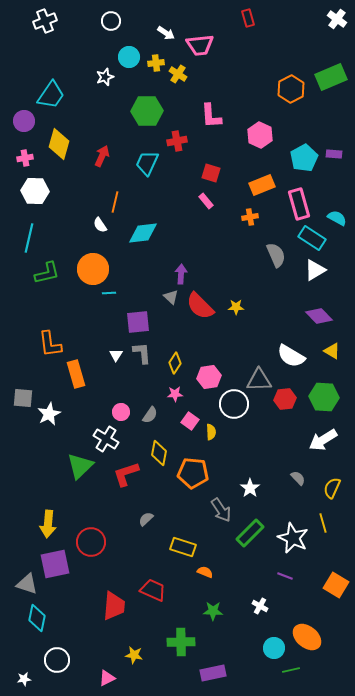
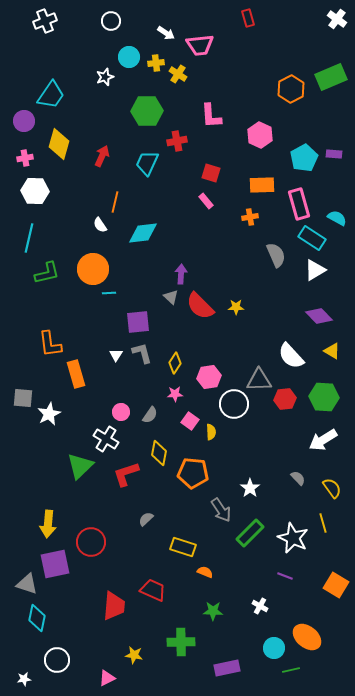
orange rectangle at (262, 185): rotated 20 degrees clockwise
gray L-shape at (142, 353): rotated 10 degrees counterclockwise
white semicircle at (291, 356): rotated 16 degrees clockwise
yellow semicircle at (332, 488): rotated 120 degrees clockwise
purple rectangle at (213, 673): moved 14 px right, 5 px up
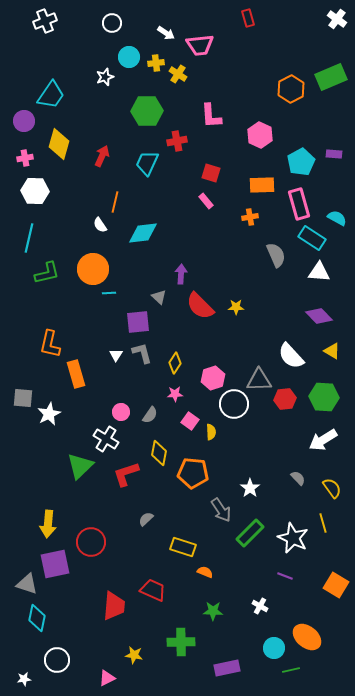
white circle at (111, 21): moved 1 px right, 2 px down
cyan pentagon at (304, 158): moved 3 px left, 4 px down
white triangle at (315, 270): moved 4 px right, 2 px down; rotated 35 degrees clockwise
gray triangle at (171, 297): moved 12 px left
orange L-shape at (50, 344): rotated 20 degrees clockwise
pink hexagon at (209, 377): moved 4 px right, 1 px down; rotated 10 degrees counterclockwise
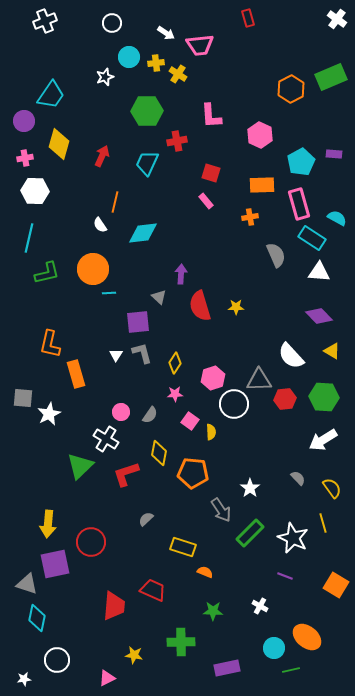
red semicircle at (200, 306): rotated 28 degrees clockwise
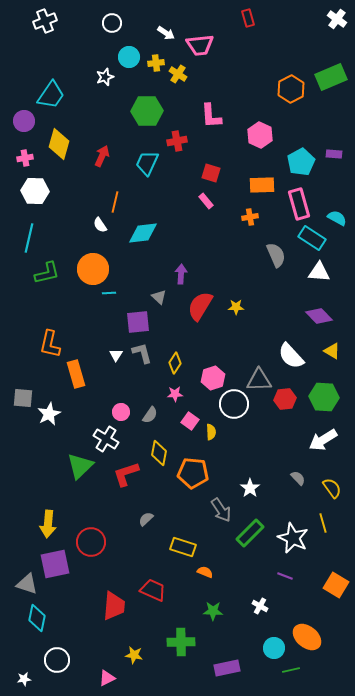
red semicircle at (200, 306): rotated 48 degrees clockwise
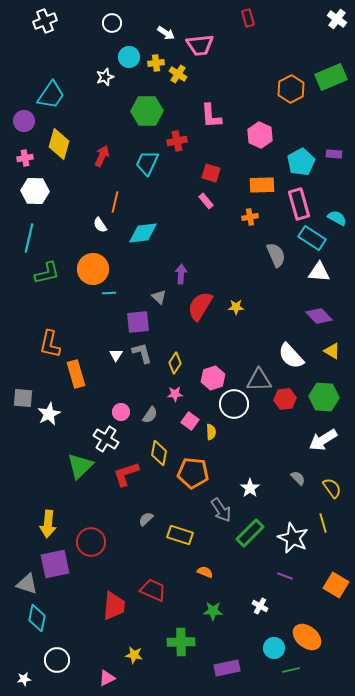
yellow rectangle at (183, 547): moved 3 px left, 12 px up
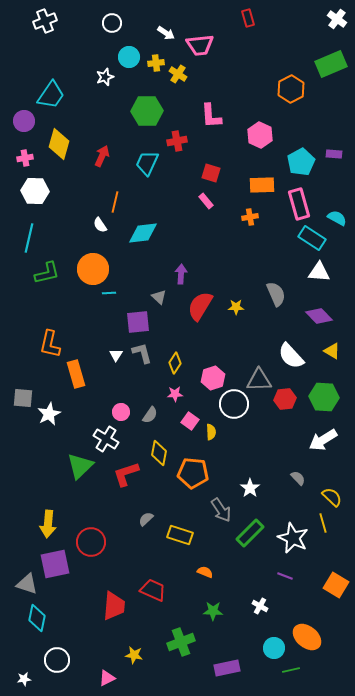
green rectangle at (331, 77): moved 13 px up
gray semicircle at (276, 255): moved 39 px down
yellow semicircle at (332, 488): moved 9 px down; rotated 10 degrees counterclockwise
green cross at (181, 642): rotated 20 degrees counterclockwise
